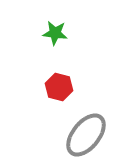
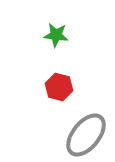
green star: moved 1 px right, 2 px down
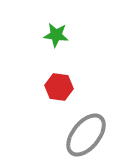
red hexagon: rotated 8 degrees counterclockwise
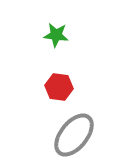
gray ellipse: moved 12 px left
